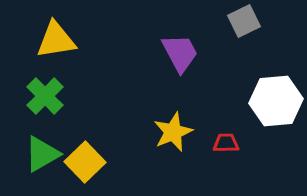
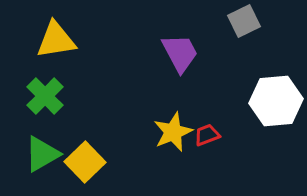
red trapezoid: moved 19 px left, 8 px up; rotated 20 degrees counterclockwise
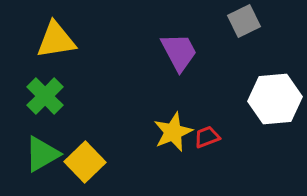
purple trapezoid: moved 1 px left, 1 px up
white hexagon: moved 1 px left, 2 px up
red trapezoid: moved 2 px down
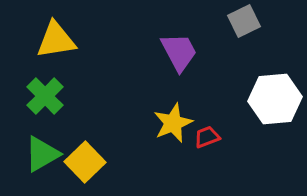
yellow star: moved 9 px up
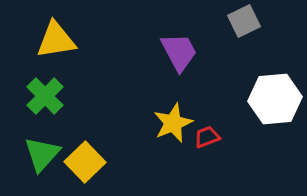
green triangle: rotated 18 degrees counterclockwise
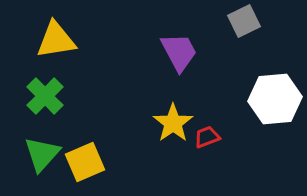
yellow star: rotated 12 degrees counterclockwise
yellow square: rotated 21 degrees clockwise
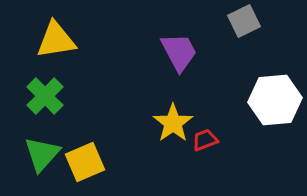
white hexagon: moved 1 px down
red trapezoid: moved 2 px left, 3 px down
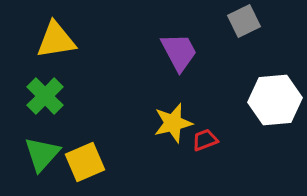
yellow star: rotated 21 degrees clockwise
